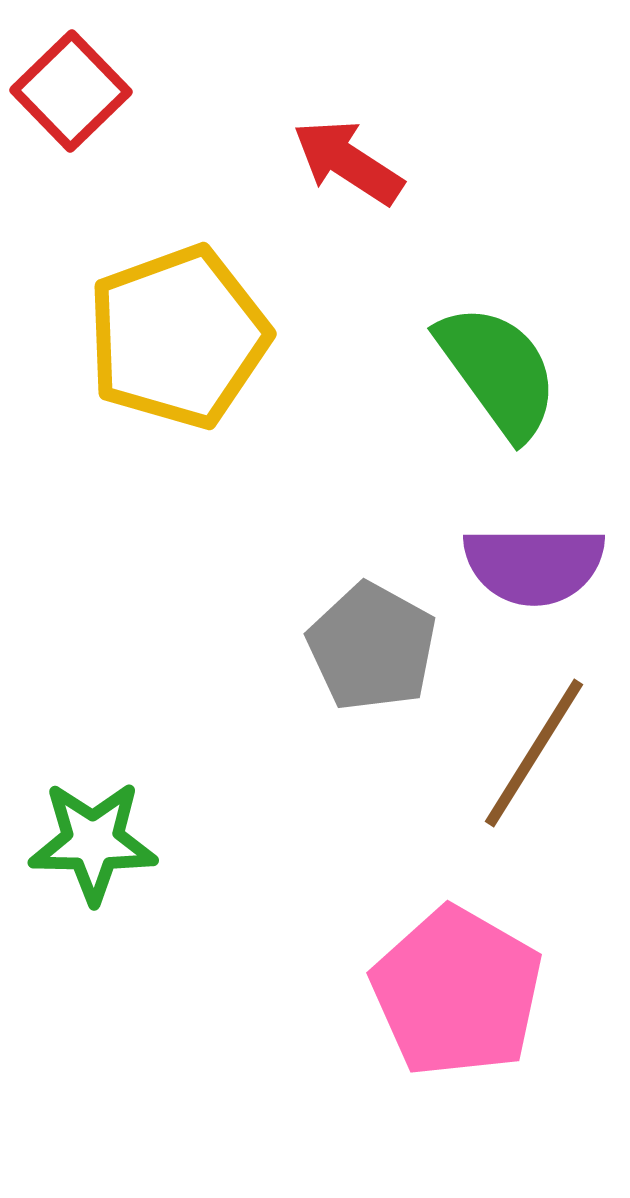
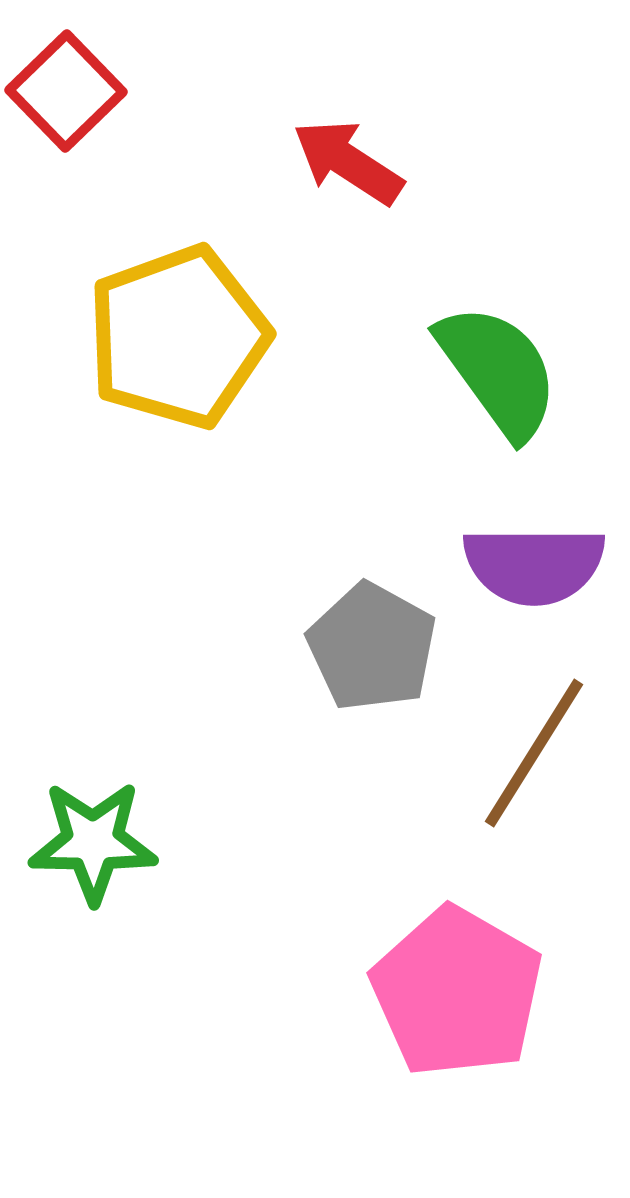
red square: moved 5 px left
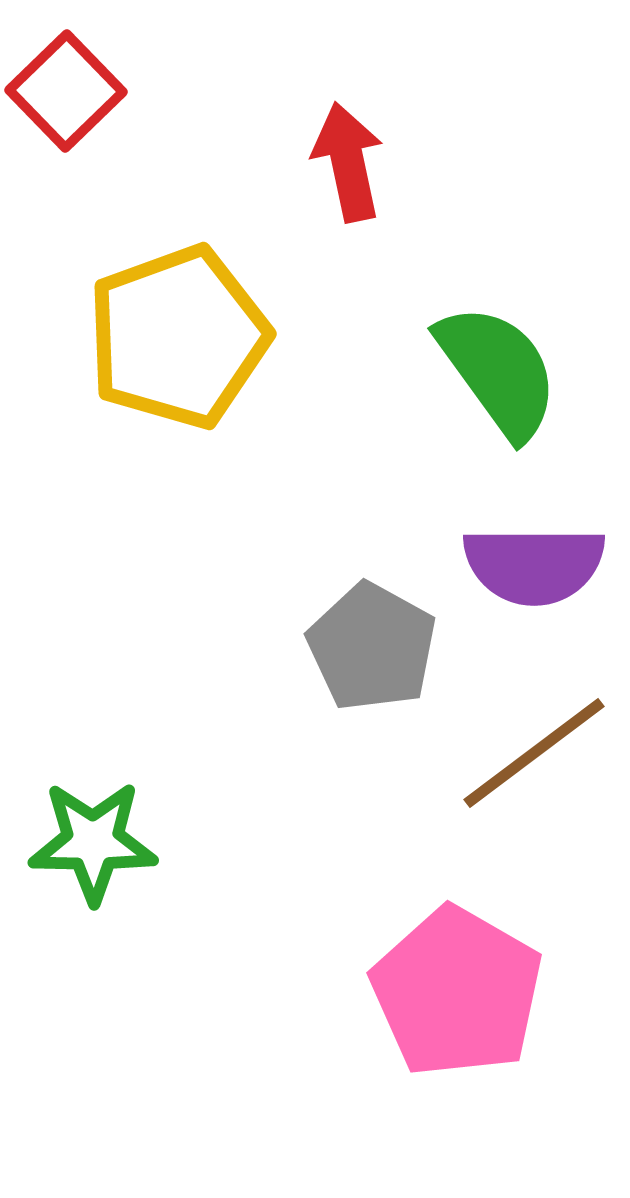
red arrow: rotated 45 degrees clockwise
brown line: rotated 21 degrees clockwise
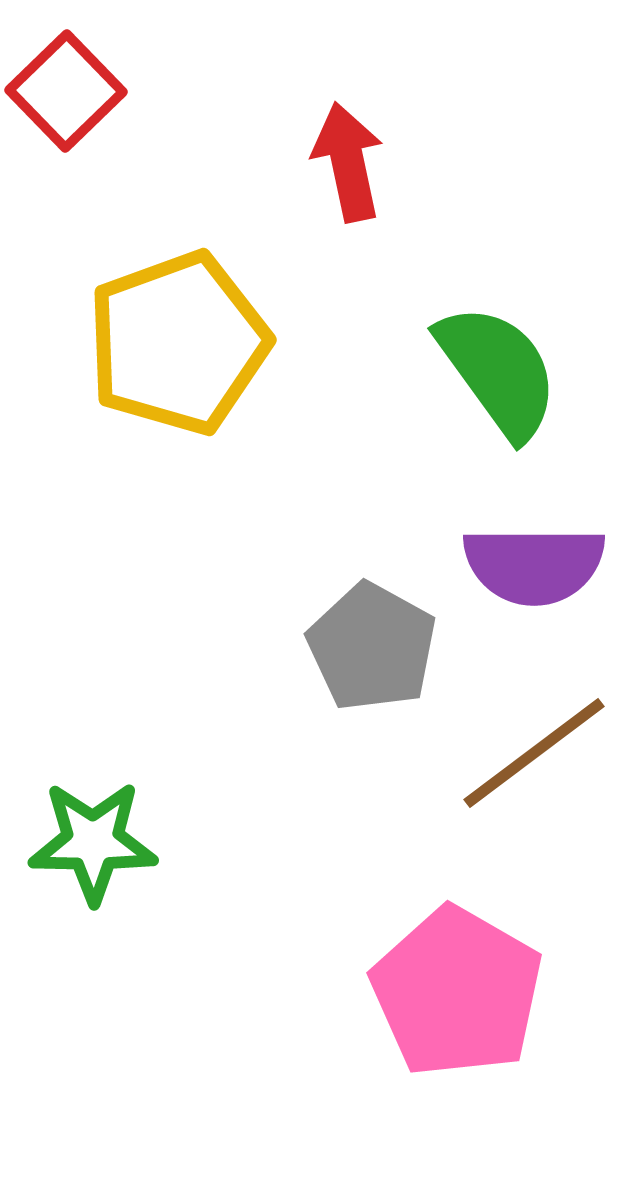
yellow pentagon: moved 6 px down
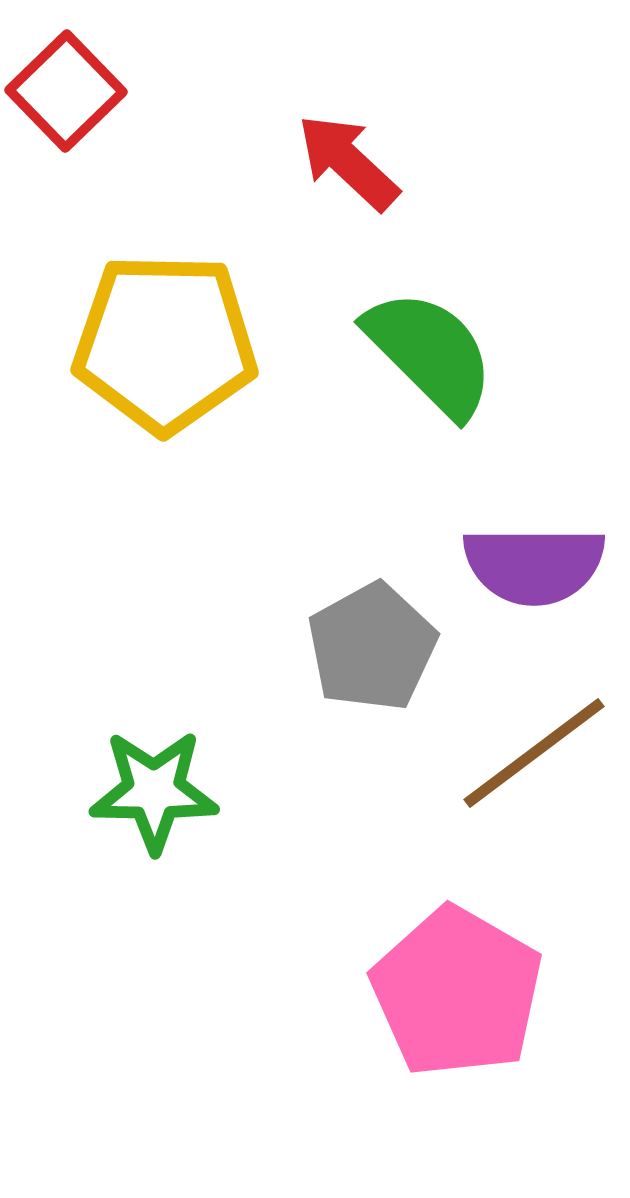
red arrow: rotated 35 degrees counterclockwise
yellow pentagon: moved 13 px left; rotated 21 degrees clockwise
green semicircle: moved 68 px left, 18 px up; rotated 9 degrees counterclockwise
gray pentagon: rotated 14 degrees clockwise
green star: moved 61 px right, 51 px up
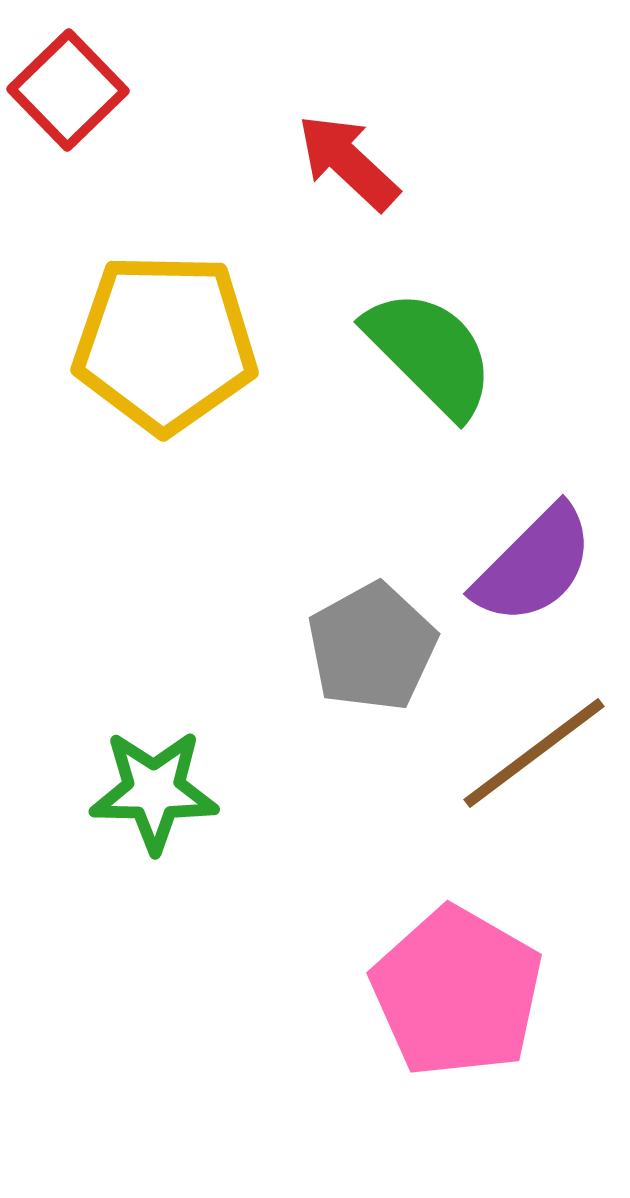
red square: moved 2 px right, 1 px up
purple semicircle: rotated 45 degrees counterclockwise
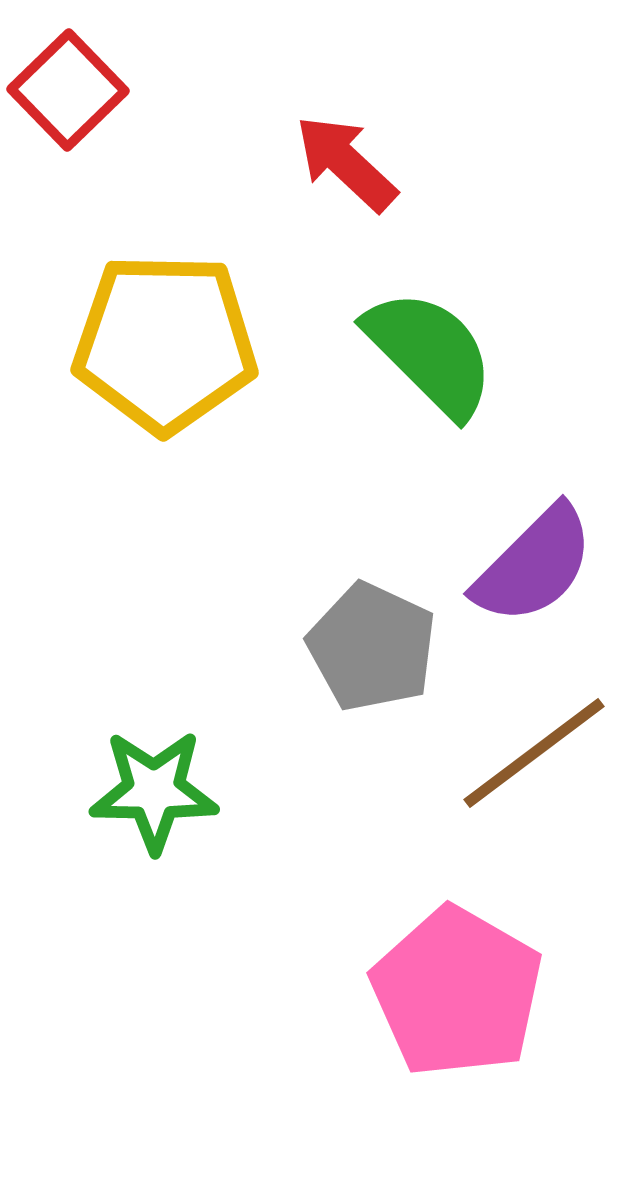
red arrow: moved 2 px left, 1 px down
gray pentagon: rotated 18 degrees counterclockwise
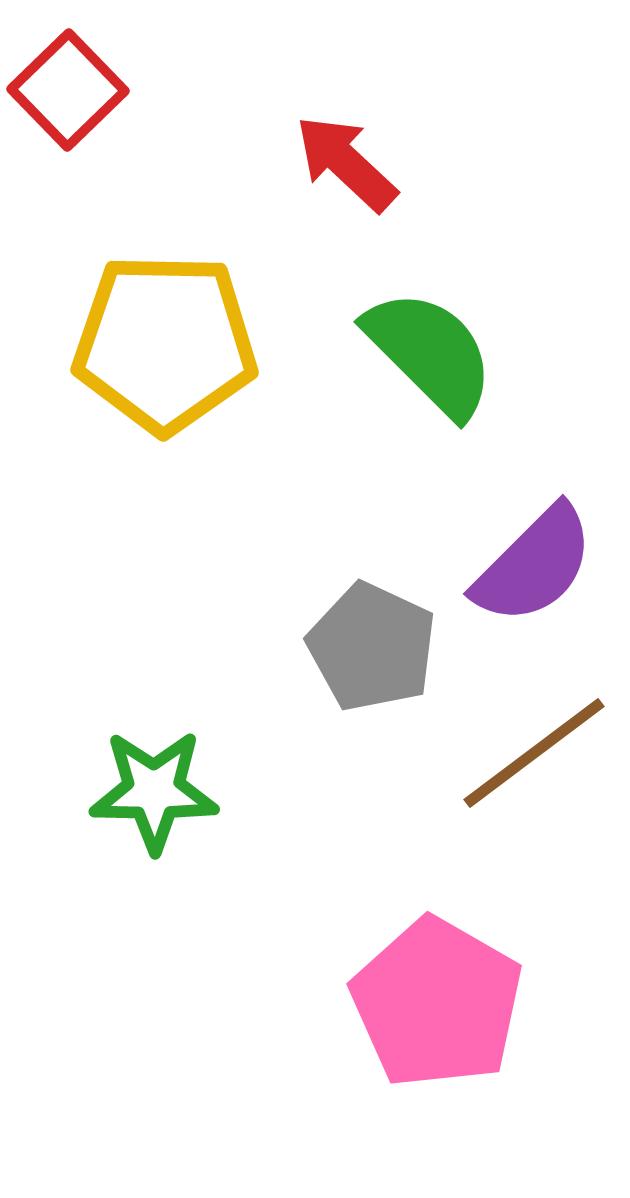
pink pentagon: moved 20 px left, 11 px down
